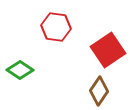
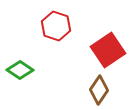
red hexagon: moved 1 px up; rotated 12 degrees clockwise
brown diamond: moved 1 px up
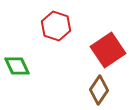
green diamond: moved 3 px left, 4 px up; rotated 32 degrees clockwise
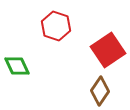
brown diamond: moved 1 px right, 1 px down
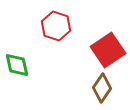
green diamond: moved 1 px up; rotated 12 degrees clockwise
brown diamond: moved 2 px right, 3 px up
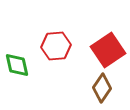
red hexagon: moved 20 px down; rotated 24 degrees counterclockwise
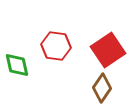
red hexagon: rotated 12 degrees clockwise
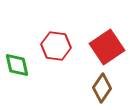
red square: moved 1 px left, 3 px up
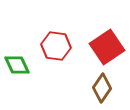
green diamond: rotated 12 degrees counterclockwise
